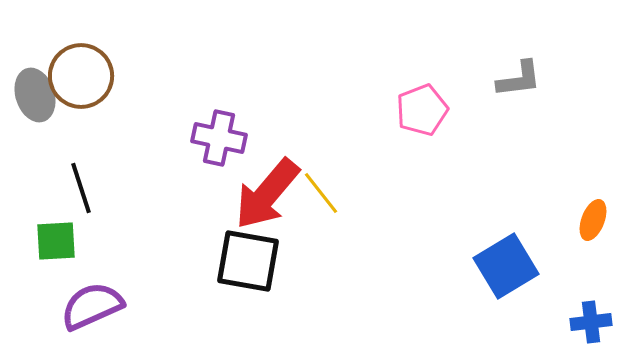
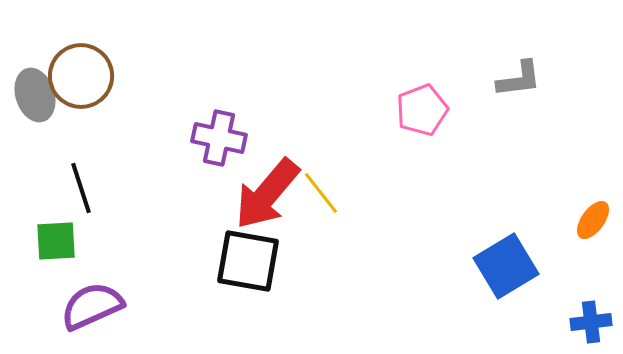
orange ellipse: rotated 15 degrees clockwise
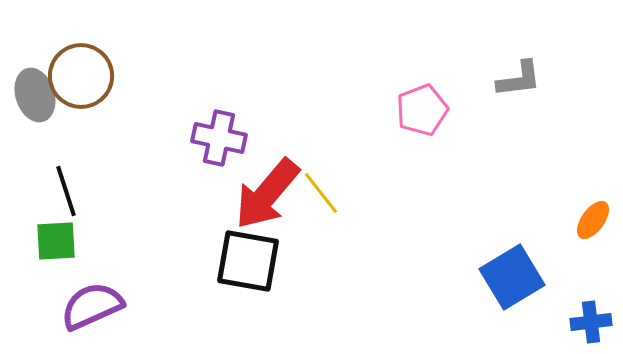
black line: moved 15 px left, 3 px down
blue square: moved 6 px right, 11 px down
